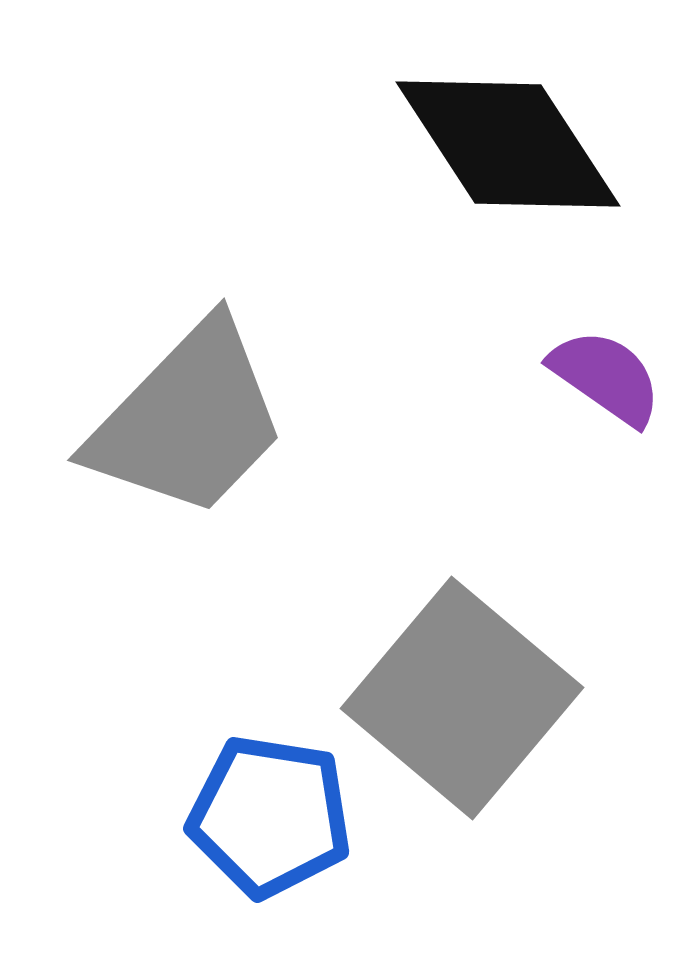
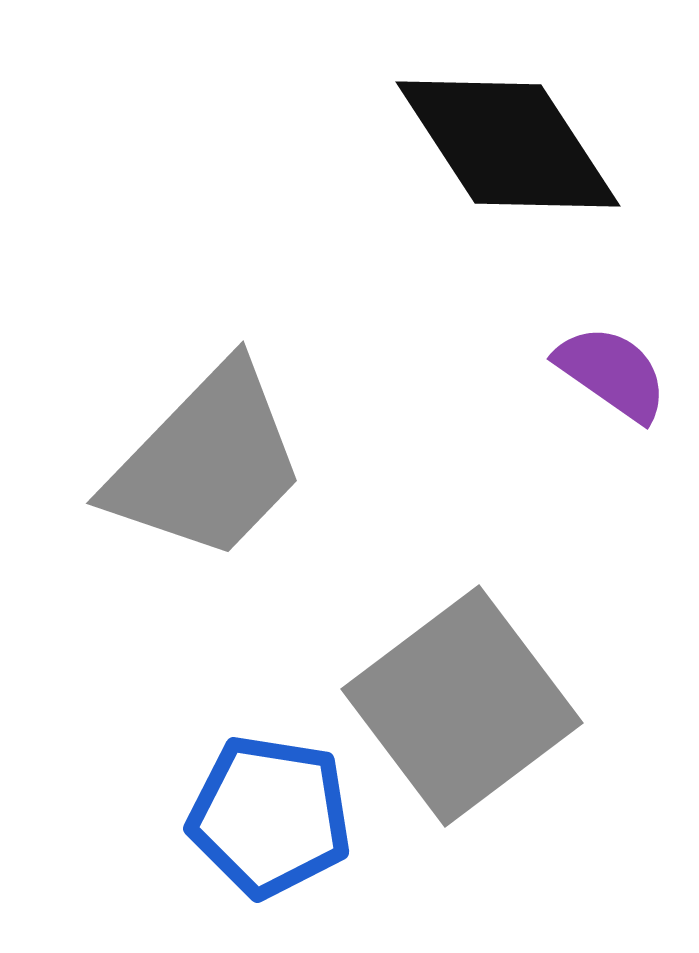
purple semicircle: moved 6 px right, 4 px up
gray trapezoid: moved 19 px right, 43 px down
gray square: moved 8 px down; rotated 13 degrees clockwise
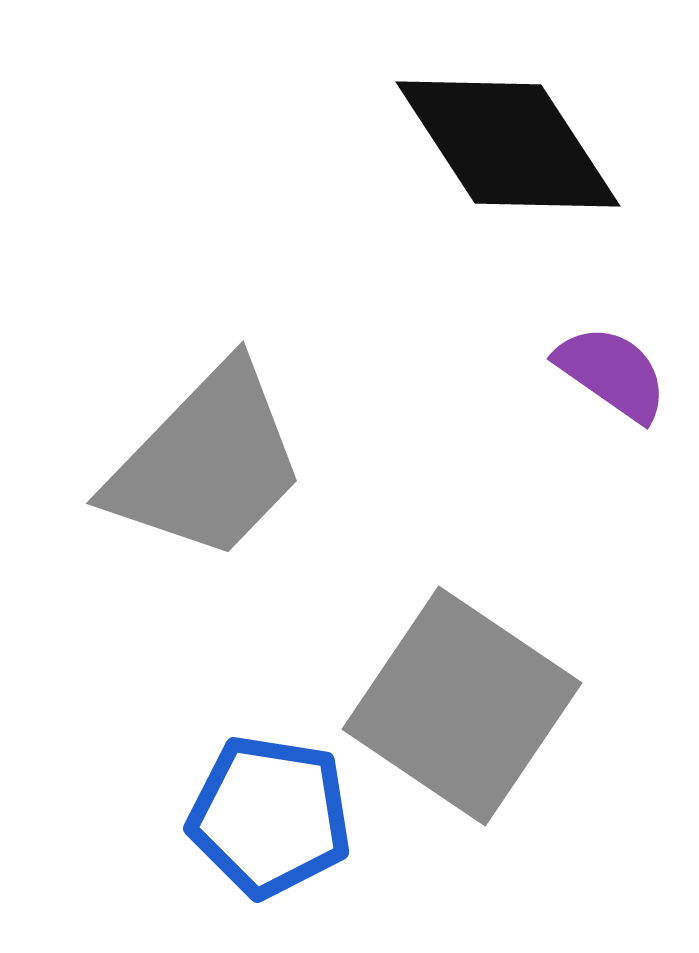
gray square: rotated 19 degrees counterclockwise
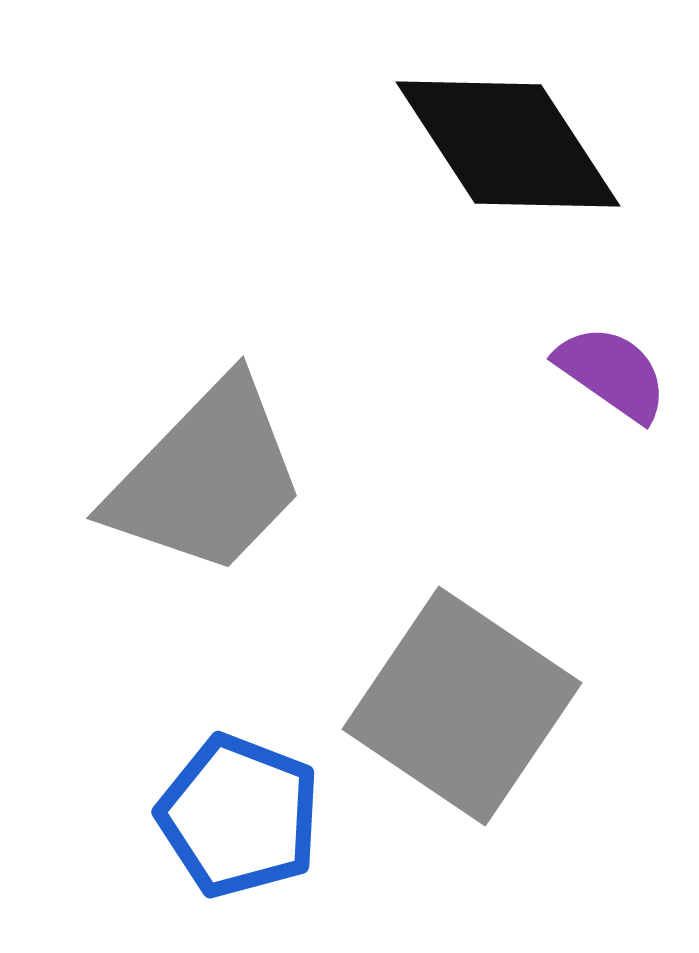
gray trapezoid: moved 15 px down
blue pentagon: moved 31 px left; rotated 12 degrees clockwise
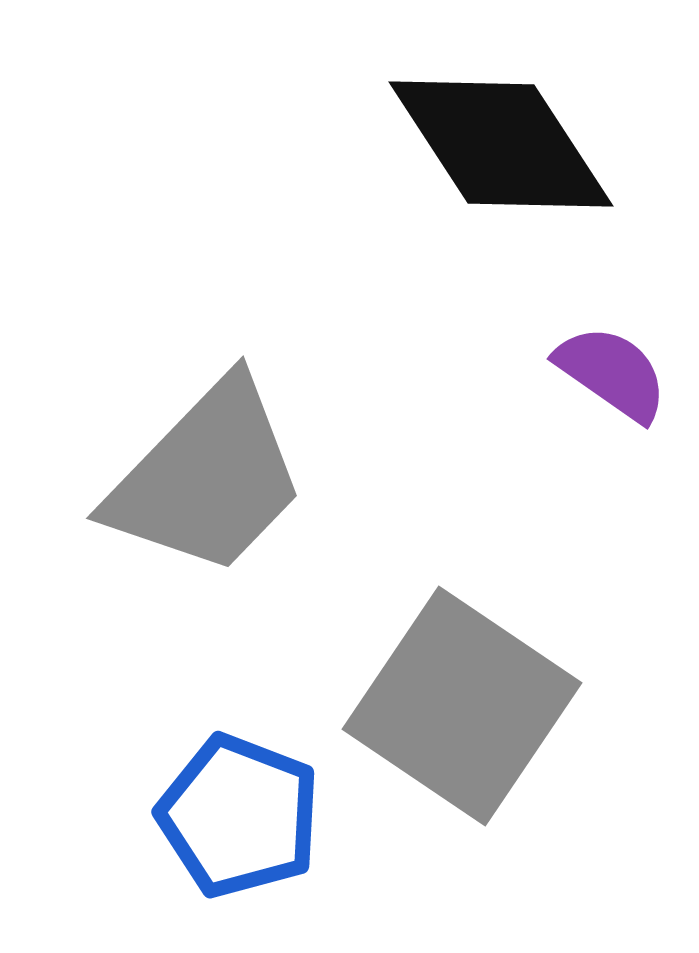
black diamond: moved 7 px left
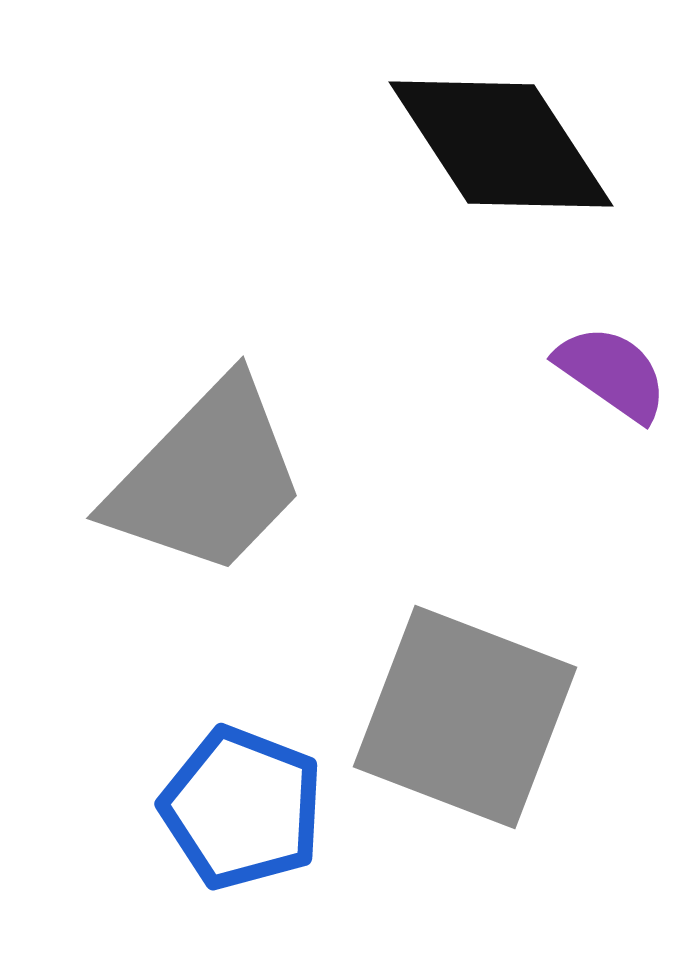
gray square: moved 3 px right, 11 px down; rotated 13 degrees counterclockwise
blue pentagon: moved 3 px right, 8 px up
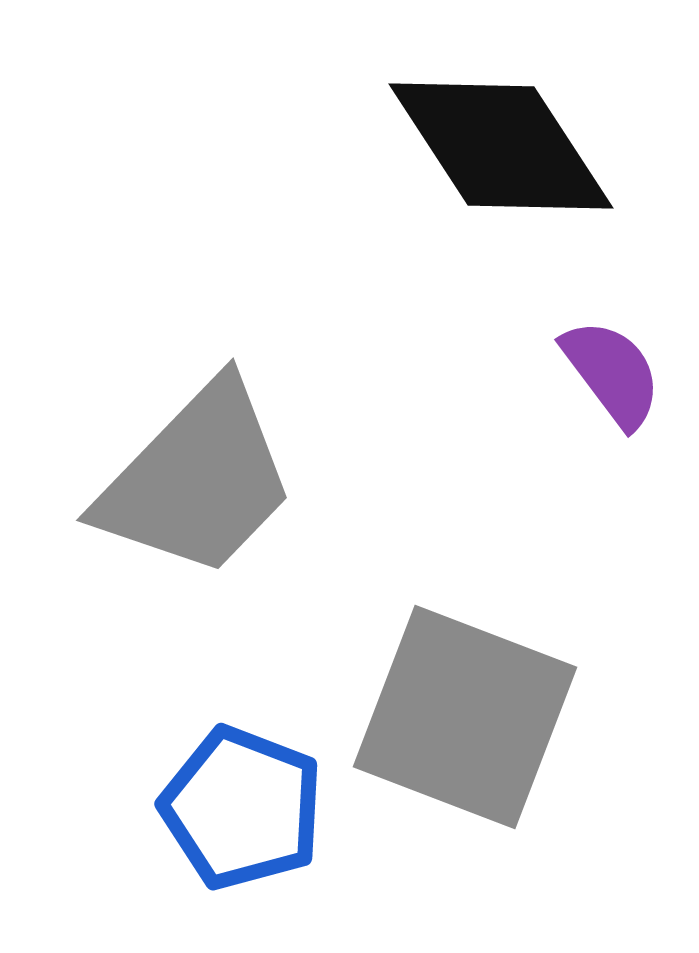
black diamond: moved 2 px down
purple semicircle: rotated 18 degrees clockwise
gray trapezoid: moved 10 px left, 2 px down
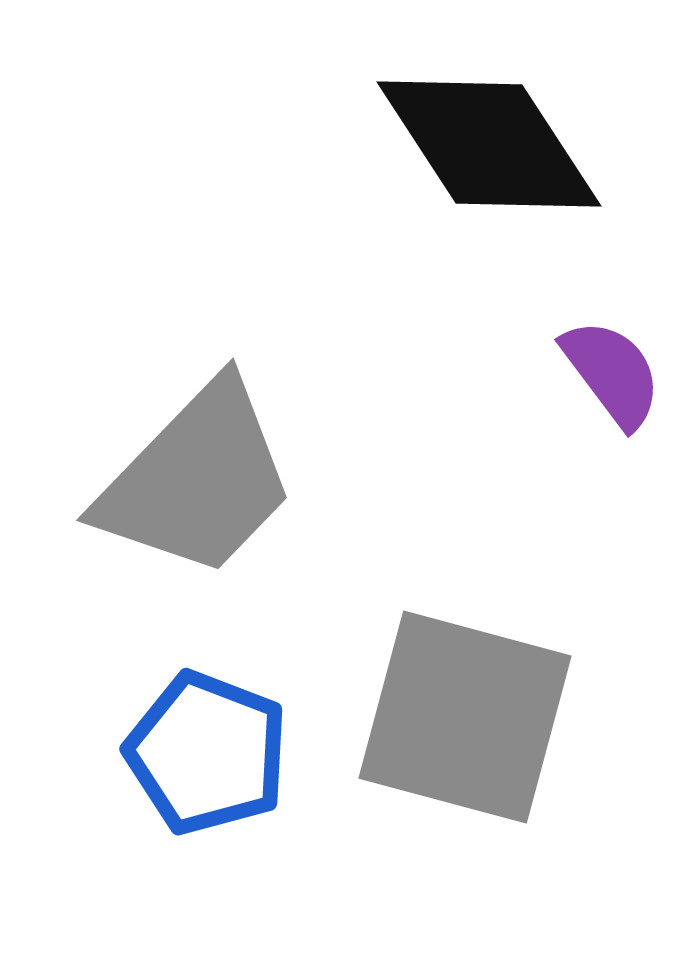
black diamond: moved 12 px left, 2 px up
gray square: rotated 6 degrees counterclockwise
blue pentagon: moved 35 px left, 55 px up
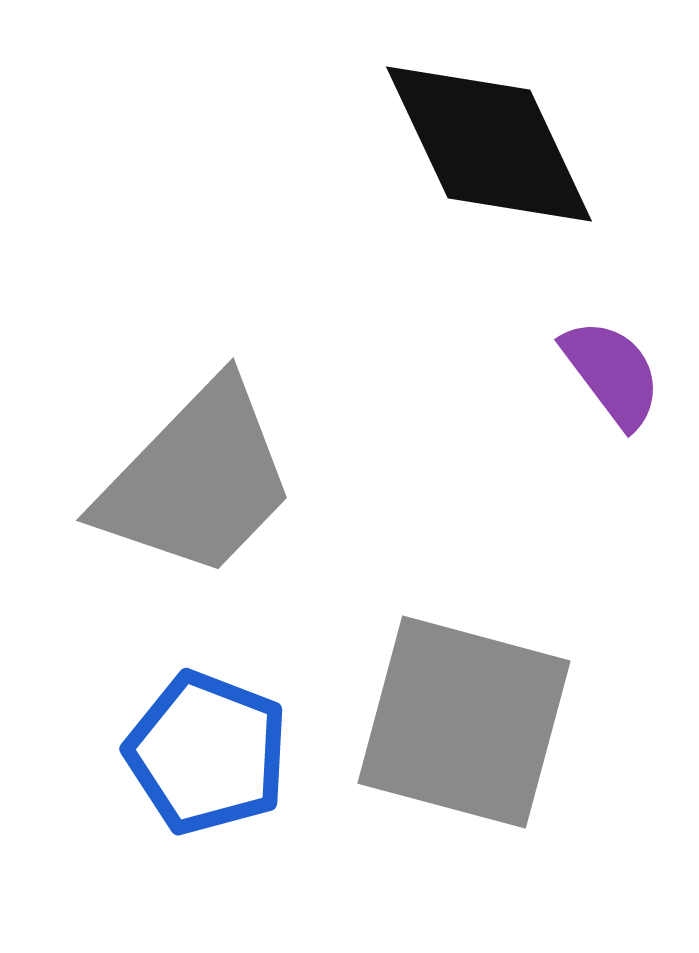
black diamond: rotated 8 degrees clockwise
gray square: moved 1 px left, 5 px down
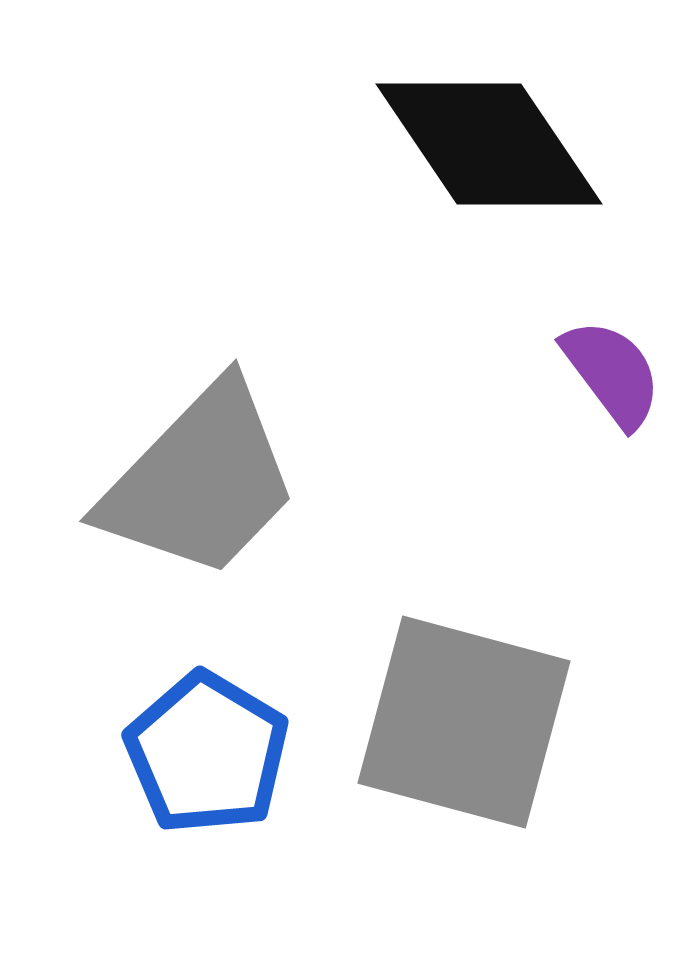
black diamond: rotated 9 degrees counterclockwise
gray trapezoid: moved 3 px right, 1 px down
blue pentagon: rotated 10 degrees clockwise
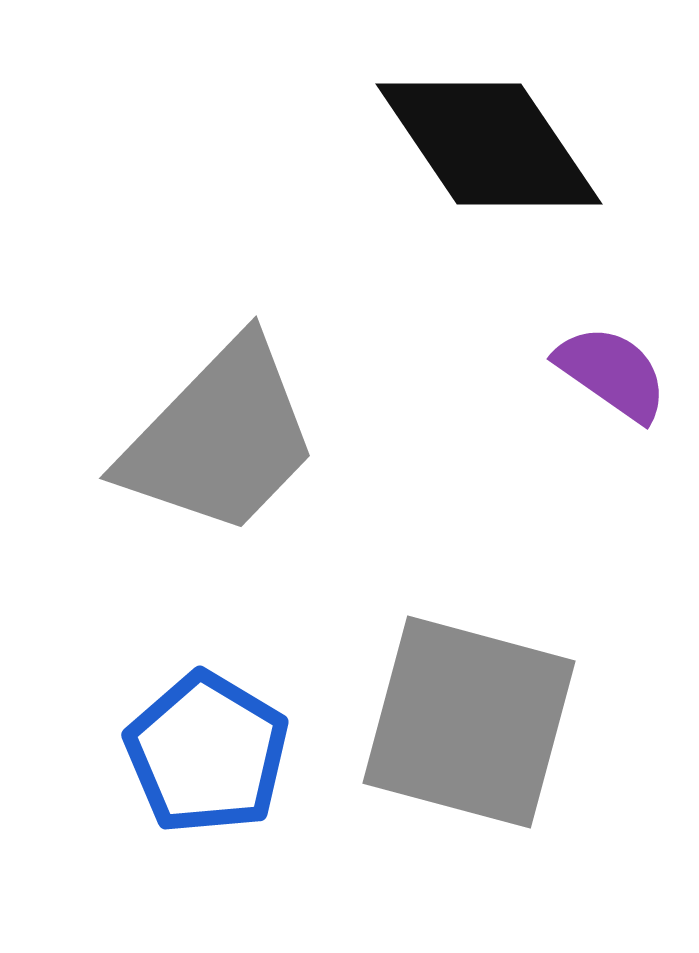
purple semicircle: rotated 18 degrees counterclockwise
gray trapezoid: moved 20 px right, 43 px up
gray square: moved 5 px right
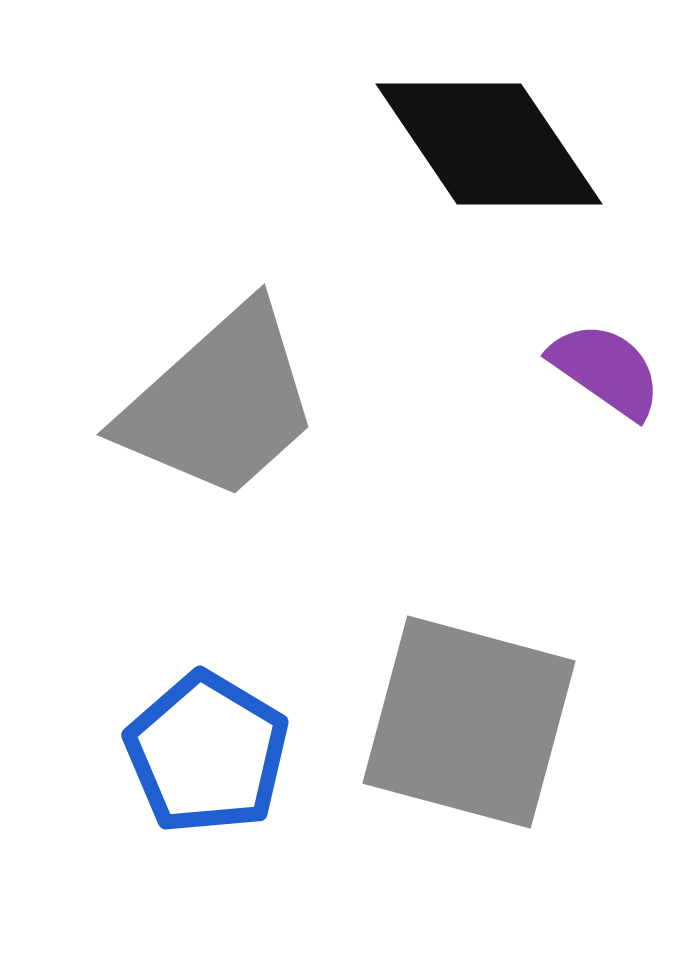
purple semicircle: moved 6 px left, 3 px up
gray trapezoid: moved 35 px up; rotated 4 degrees clockwise
